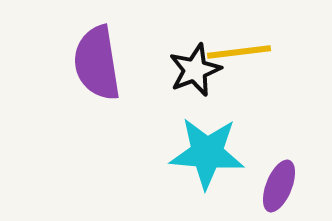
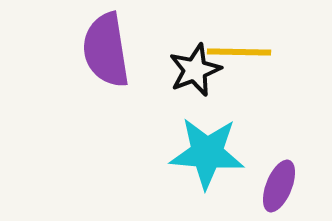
yellow line: rotated 8 degrees clockwise
purple semicircle: moved 9 px right, 13 px up
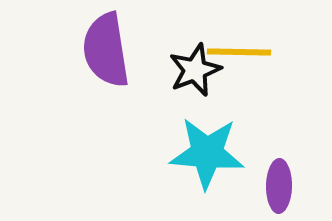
purple ellipse: rotated 21 degrees counterclockwise
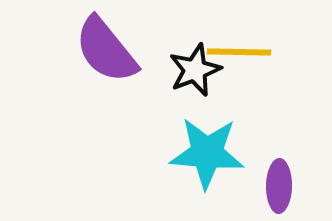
purple semicircle: rotated 30 degrees counterclockwise
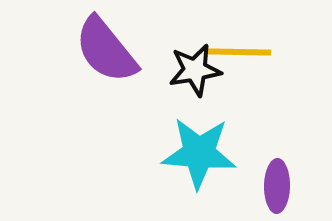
black star: rotated 12 degrees clockwise
cyan star: moved 8 px left
purple ellipse: moved 2 px left
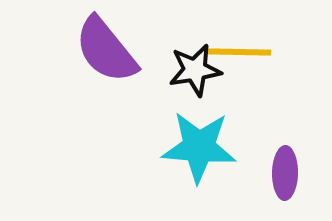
cyan star: moved 6 px up
purple ellipse: moved 8 px right, 13 px up
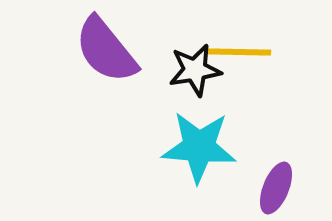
purple ellipse: moved 9 px left, 15 px down; rotated 21 degrees clockwise
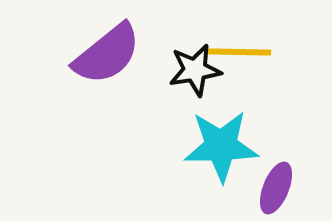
purple semicircle: moved 1 px right, 4 px down; rotated 90 degrees counterclockwise
cyan star: moved 22 px right, 1 px up; rotated 6 degrees counterclockwise
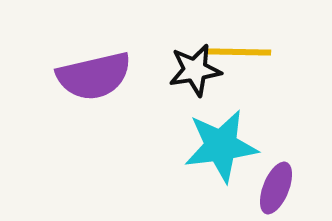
purple semicircle: moved 13 px left, 22 px down; rotated 26 degrees clockwise
cyan star: rotated 6 degrees counterclockwise
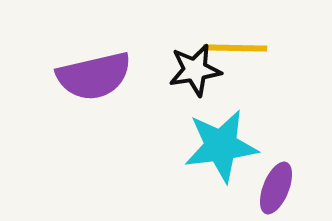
yellow line: moved 4 px left, 4 px up
